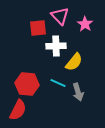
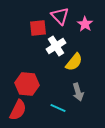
white cross: rotated 30 degrees counterclockwise
cyan line: moved 25 px down
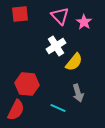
pink star: moved 1 px left, 2 px up
red square: moved 18 px left, 14 px up
gray arrow: moved 1 px down
red semicircle: moved 2 px left
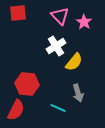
red square: moved 2 px left, 1 px up
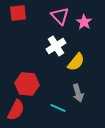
yellow semicircle: moved 2 px right
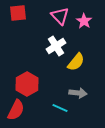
pink star: moved 1 px up
red hexagon: rotated 25 degrees clockwise
gray arrow: rotated 66 degrees counterclockwise
cyan line: moved 2 px right
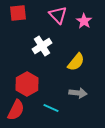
pink triangle: moved 2 px left, 1 px up
white cross: moved 14 px left
cyan line: moved 9 px left
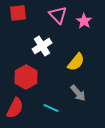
red hexagon: moved 1 px left, 7 px up
gray arrow: rotated 42 degrees clockwise
red semicircle: moved 1 px left, 2 px up
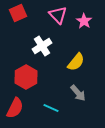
red square: rotated 18 degrees counterclockwise
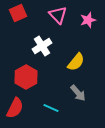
pink star: moved 4 px right, 1 px up; rotated 21 degrees clockwise
